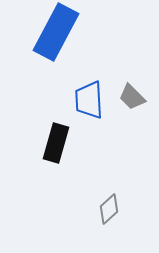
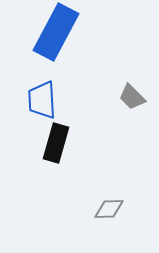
blue trapezoid: moved 47 px left
gray diamond: rotated 40 degrees clockwise
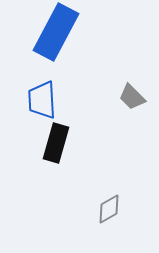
gray diamond: rotated 28 degrees counterclockwise
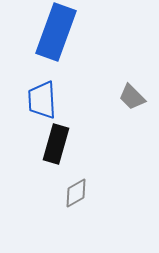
blue rectangle: rotated 8 degrees counterclockwise
black rectangle: moved 1 px down
gray diamond: moved 33 px left, 16 px up
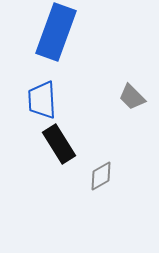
black rectangle: moved 3 px right; rotated 48 degrees counterclockwise
gray diamond: moved 25 px right, 17 px up
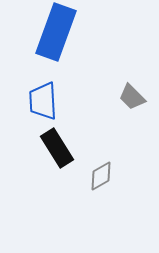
blue trapezoid: moved 1 px right, 1 px down
black rectangle: moved 2 px left, 4 px down
